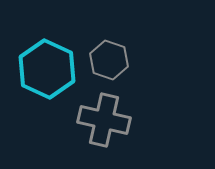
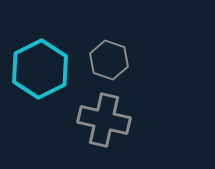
cyan hexagon: moved 7 px left; rotated 8 degrees clockwise
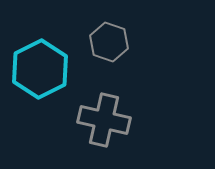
gray hexagon: moved 18 px up
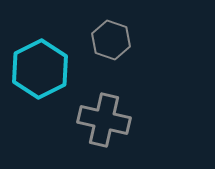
gray hexagon: moved 2 px right, 2 px up
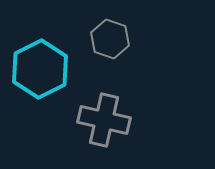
gray hexagon: moved 1 px left, 1 px up
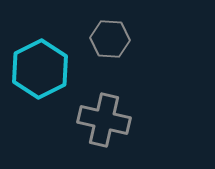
gray hexagon: rotated 15 degrees counterclockwise
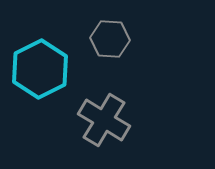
gray cross: rotated 18 degrees clockwise
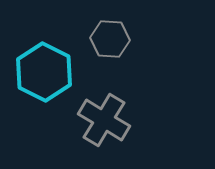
cyan hexagon: moved 4 px right, 3 px down; rotated 6 degrees counterclockwise
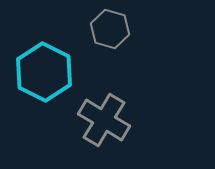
gray hexagon: moved 10 px up; rotated 12 degrees clockwise
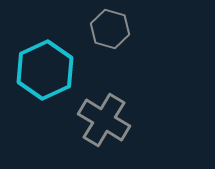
cyan hexagon: moved 1 px right, 2 px up; rotated 8 degrees clockwise
